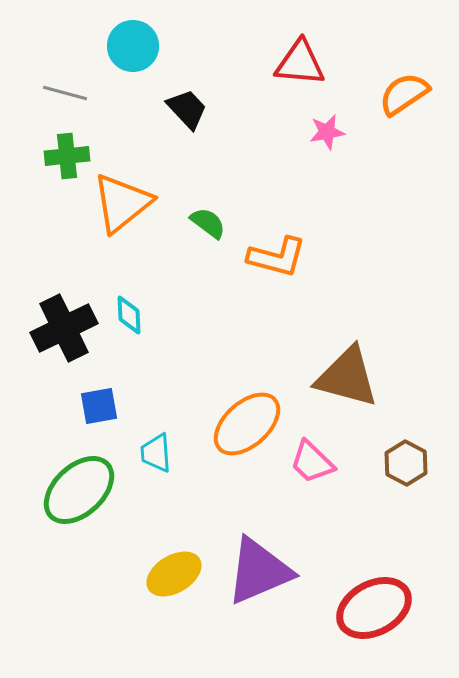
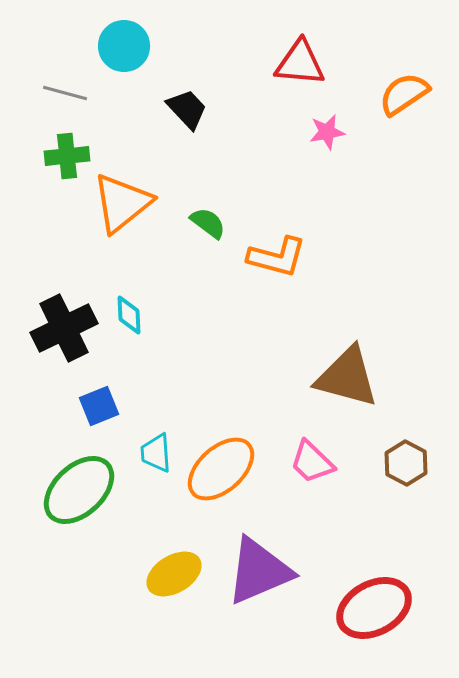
cyan circle: moved 9 px left
blue square: rotated 12 degrees counterclockwise
orange ellipse: moved 26 px left, 45 px down
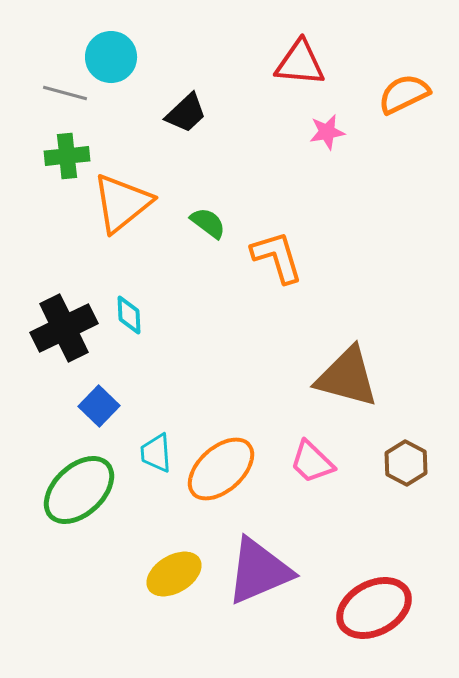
cyan circle: moved 13 px left, 11 px down
orange semicircle: rotated 8 degrees clockwise
black trapezoid: moved 1 px left, 4 px down; rotated 90 degrees clockwise
orange L-shape: rotated 122 degrees counterclockwise
blue square: rotated 24 degrees counterclockwise
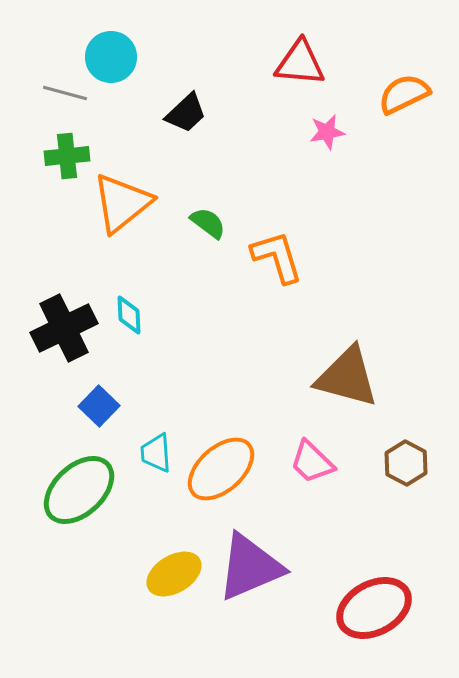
purple triangle: moved 9 px left, 4 px up
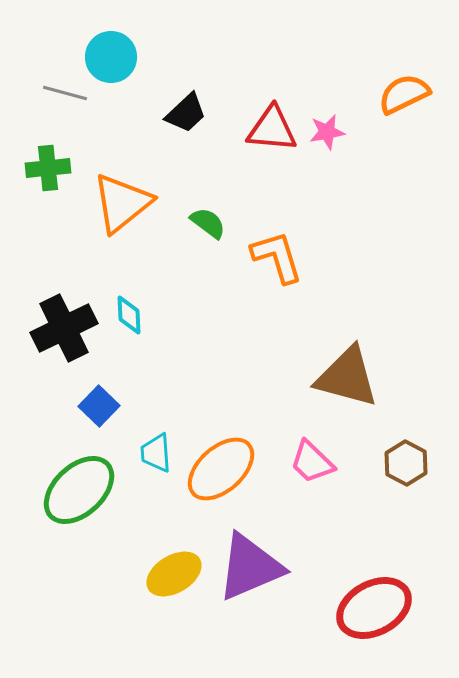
red triangle: moved 28 px left, 66 px down
green cross: moved 19 px left, 12 px down
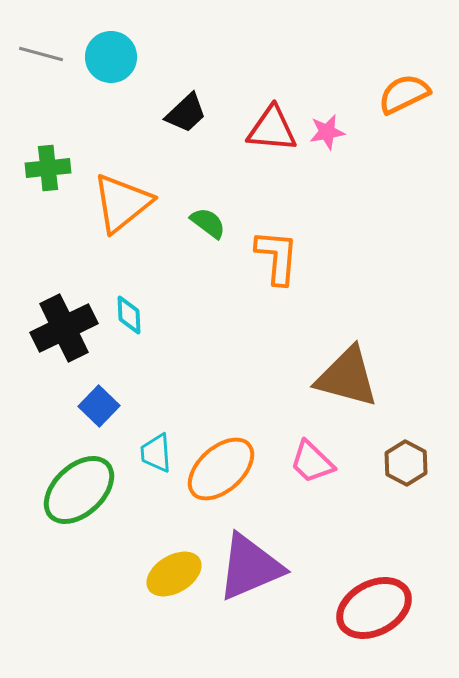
gray line: moved 24 px left, 39 px up
orange L-shape: rotated 22 degrees clockwise
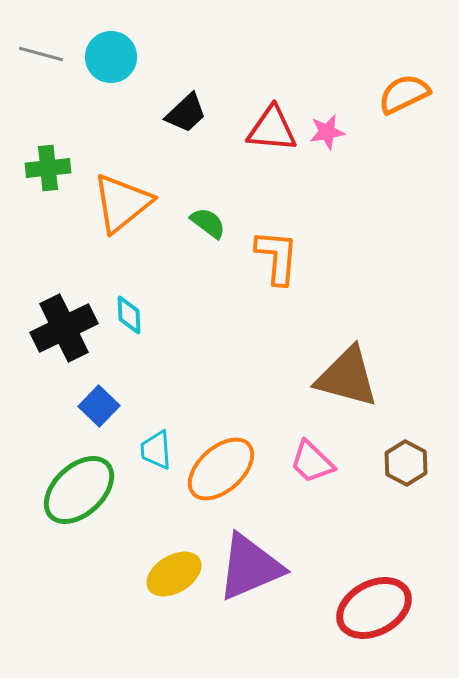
cyan trapezoid: moved 3 px up
